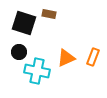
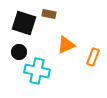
orange triangle: moved 13 px up
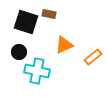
black square: moved 2 px right, 1 px up
orange triangle: moved 2 px left
orange rectangle: rotated 30 degrees clockwise
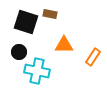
brown rectangle: moved 1 px right
orange triangle: rotated 24 degrees clockwise
orange rectangle: rotated 18 degrees counterclockwise
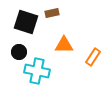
brown rectangle: moved 2 px right, 1 px up; rotated 24 degrees counterclockwise
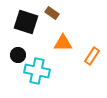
brown rectangle: rotated 48 degrees clockwise
orange triangle: moved 1 px left, 2 px up
black circle: moved 1 px left, 3 px down
orange rectangle: moved 1 px left, 1 px up
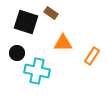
brown rectangle: moved 1 px left
black circle: moved 1 px left, 2 px up
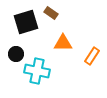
black square: rotated 35 degrees counterclockwise
black circle: moved 1 px left, 1 px down
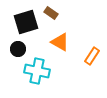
orange triangle: moved 3 px left, 1 px up; rotated 30 degrees clockwise
black circle: moved 2 px right, 5 px up
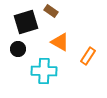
brown rectangle: moved 2 px up
orange rectangle: moved 4 px left
cyan cross: moved 7 px right; rotated 10 degrees counterclockwise
